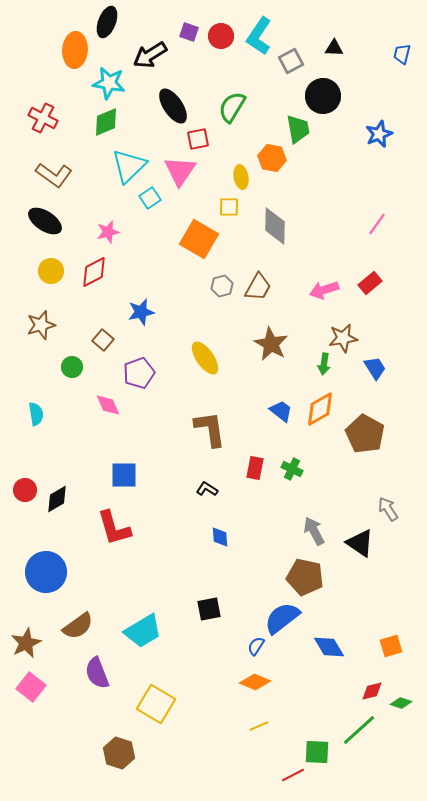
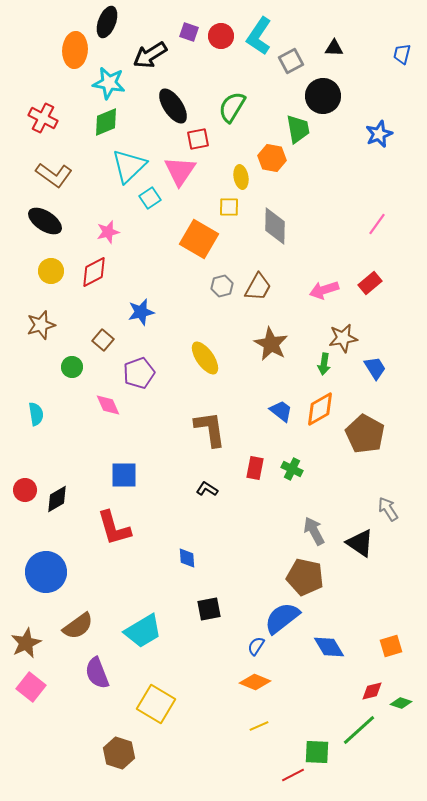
blue diamond at (220, 537): moved 33 px left, 21 px down
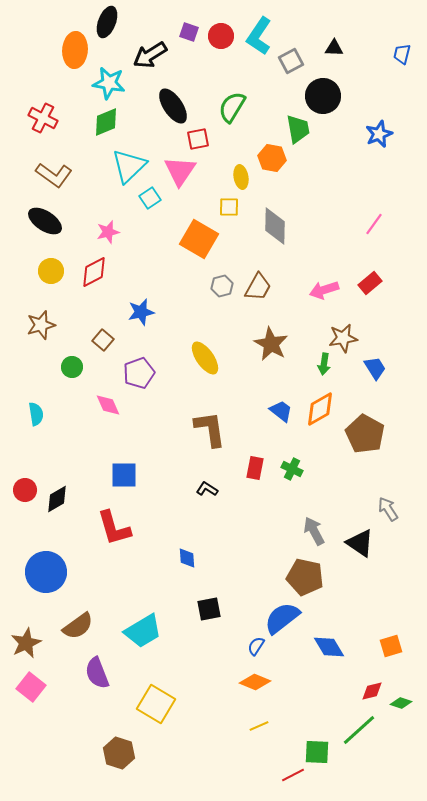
pink line at (377, 224): moved 3 px left
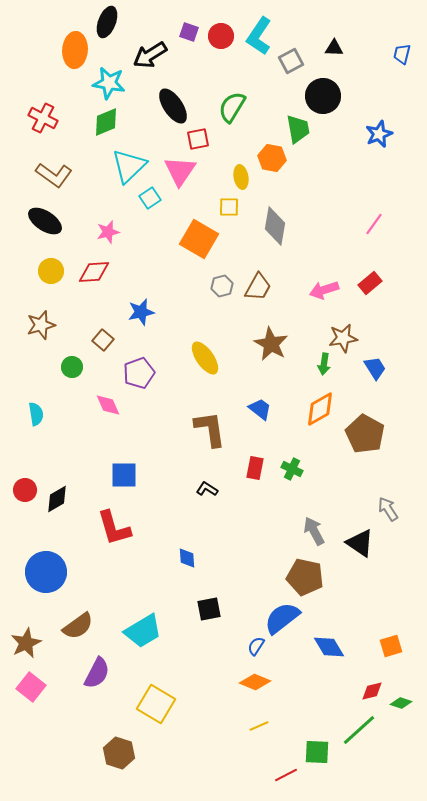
gray diamond at (275, 226): rotated 9 degrees clockwise
red diamond at (94, 272): rotated 24 degrees clockwise
blue trapezoid at (281, 411): moved 21 px left, 2 px up
purple semicircle at (97, 673): rotated 132 degrees counterclockwise
red line at (293, 775): moved 7 px left
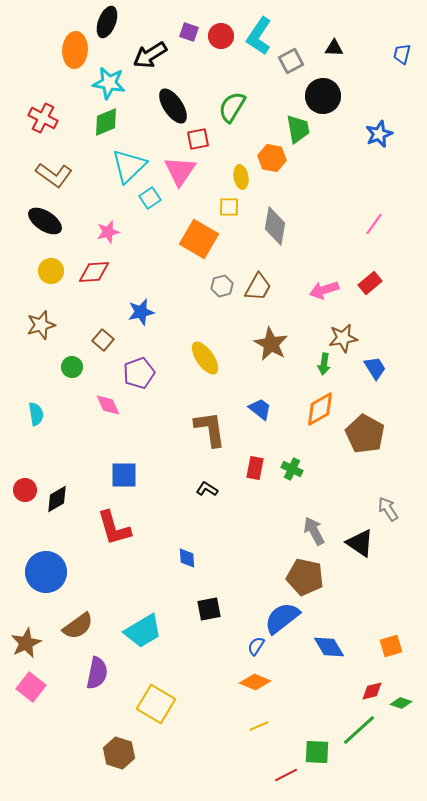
purple semicircle at (97, 673): rotated 16 degrees counterclockwise
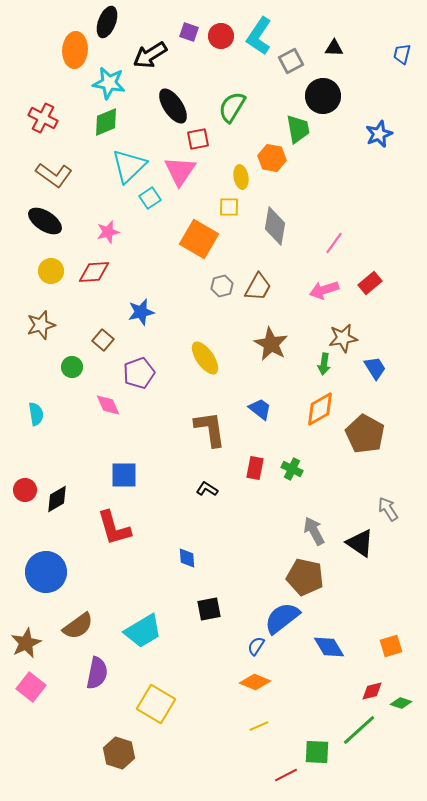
pink line at (374, 224): moved 40 px left, 19 px down
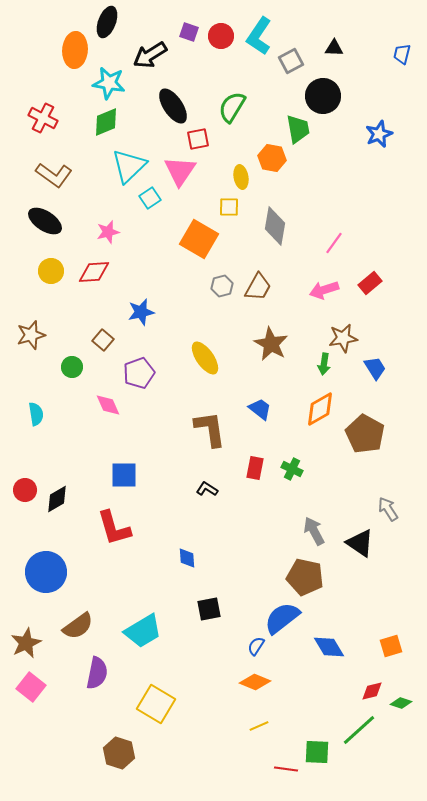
brown star at (41, 325): moved 10 px left, 10 px down
red line at (286, 775): moved 6 px up; rotated 35 degrees clockwise
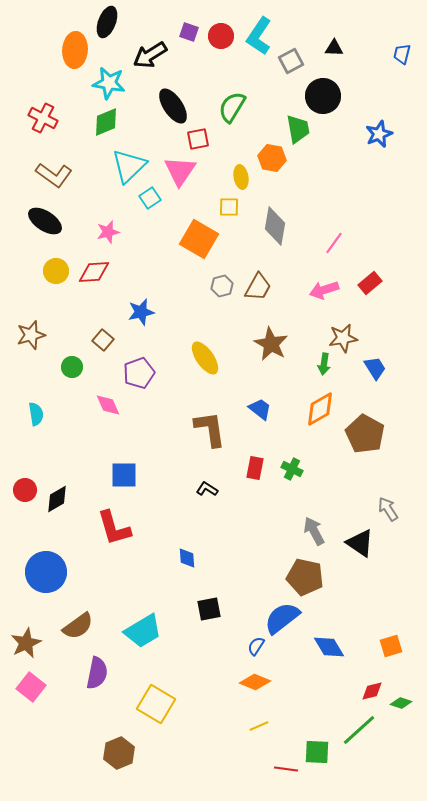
yellow circle at (51, 271): moved 5 px right
brown hexagon at (119, 753): rotated 20 degrees clockwise
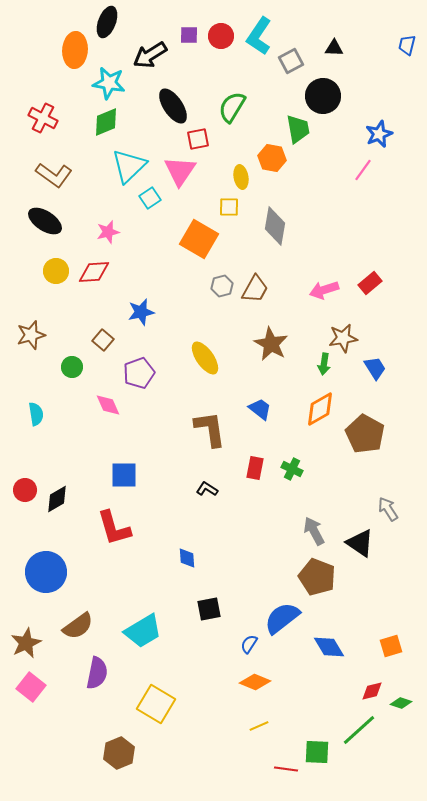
purple square at (189, 32): moved 3 px down; rotated 18 degrees counterclockwise
blue trapezoid at (402, 54): moved 5 px right, 9 px up
pink line at (334, 243): moved 29 px right, 73 px up
brown trapezoid at (258, 287): moved 3 px left, 2 px down
brown pentagon at (305, 577): moved 12 px right; rotated 9 degrees clockwise
blue semicircle at (256, 646): moved 7 px left, 2 px up
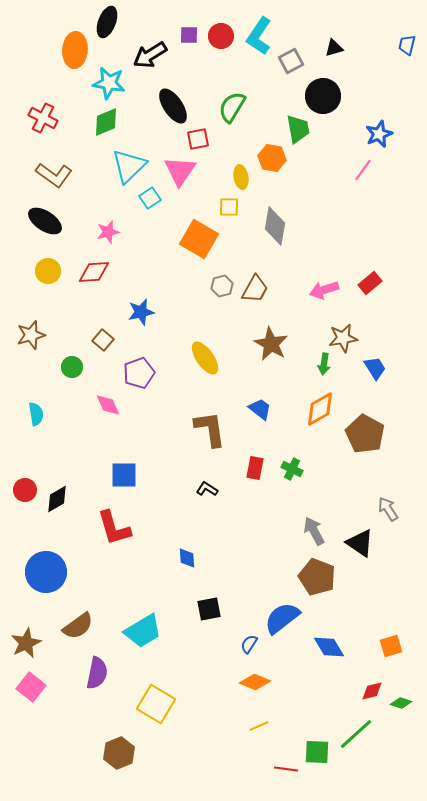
black triangle at (334, 48): rotated 18 degrees counterclockwise
yellow circle at (56, 271): moved 8 px left
green line at (359, 730): moved 3 px left, 4 px down
